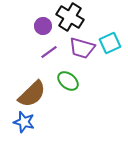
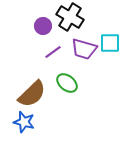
cyan square: rotated 25 degrees clockwise
purple trapezoid: moved 2 px right, 1 px down
purple line: moved 4 px right
green ellipse: moved 1 px left, 2 px down
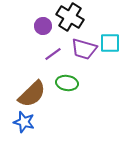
purple line: moved 2 px down
green ellipse: rotated 30 degrees counterclockwise
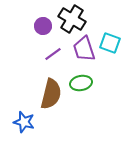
black cross: moved 2 px right, 2 px down
cyan square: rotated 20 degrees clockwise
purple trapezoid: rotated 56 degrees clockwise
green ellipse: moved 14 px right; rotated 20 degrees counterclockwise
brown semicircle: moved 19 px right; rotated 32 degrees counterclockwise
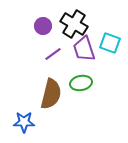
black cross: moved 2 px right, 5 px down
blue star: rotated 15 degrees counterclockwise
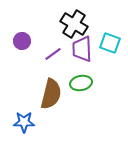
purple circle: moved 21 px left, 15 px down
purple trapezoid: moved 2 px left; rotated 16 degrees clockwise
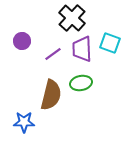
black cross: moved 2 px left, 6 px up; rotated 12 degrees clockwise
brown semicircle: moved 1 px down
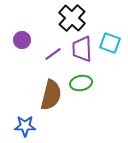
purple circle: moved 1 px up
blue star: moved 1 px right, 4 px down
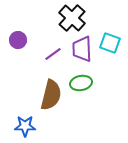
purple circle: moved 4 px left
